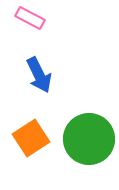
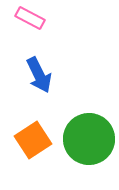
orange square: moved 2 px right, 2 px down
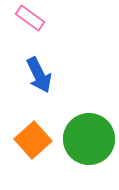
pink rectangle: rotated 8 degrees clockwise
orange square: rotated 9 degrees counterclockwise
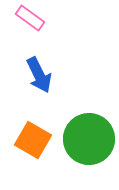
orange square: rotated 18 degrees counterclockwise
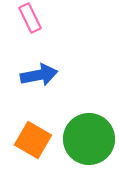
pink rectangle: rotated 28 degrees clockwise
blue arrow: rotated 75 degrees counterclockwise
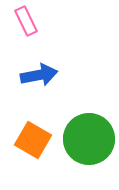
pink rectangle: moved 4 px left, 3 px down
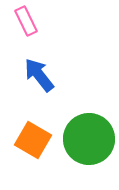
blue arrow: rotated 117 degrees counterclockwise
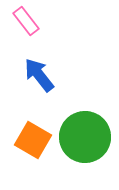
pink rectangle: rotated 12 degrees counterclockwise
green circle: moved 4 px left, 2 px up
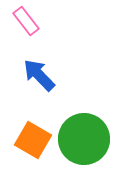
blue arrow: rotated 6 degrees counterclockwise
green circle: moved 1 px left, 2 px down
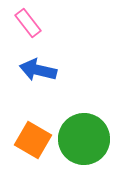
pink rectangle: moved 2 px right, 2 px down
blue arrow: moved 1 px left, 5 px up; rotated 33 degrees counterclockwise
